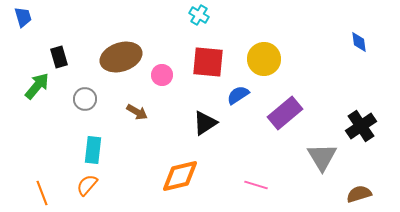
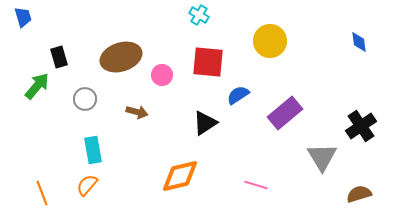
yellow circle: moved 6 px right, 18 px up
brown arrow: rotated 15 degrees counterclockwise
cyan rectangle: rotated 16 degrees counterclockwise
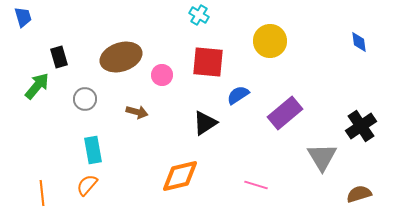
orange line: rotated 15 degrees clockwise
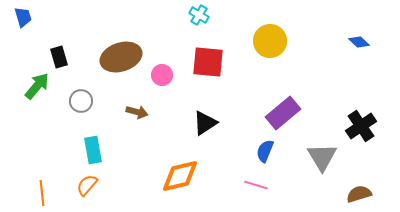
blue diamond: rotated 40 degrees counterclockwise
blue semicircle: moved 27 px right, 56 px down; rotated 35 degrees counterclockwise
gray circle: moved 4 px left, 2 px down
purple rectangle: moved 2 px left
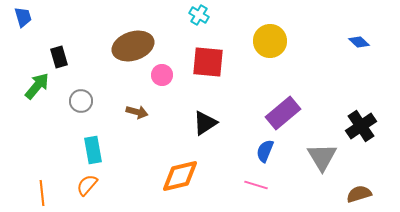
brown ellipse: moved 12 px right, 11 px up
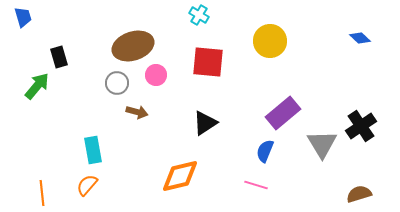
blue diamond: moved 1 px right, 4 px up
pink circle: moved 6 px left
gray circle: moved 36 px right, 18 px up
gray triangle: moved 13 px up
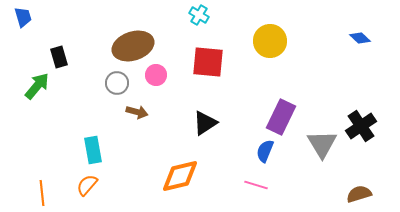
purple rectangle: moved 2 px left, 4 px down; rotated 24 degrees counterclockwise
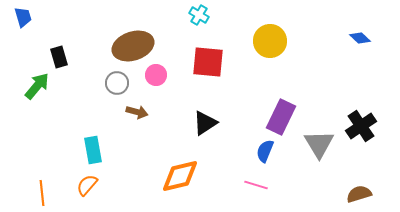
gray triangle: moved 3 px left
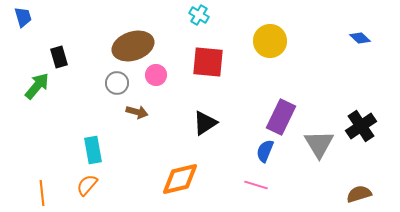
orange diamond: moved 3 px down
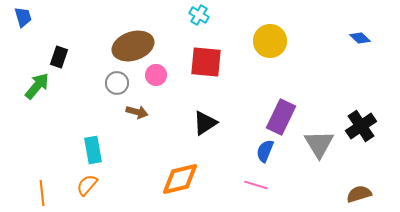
black rectangle: rotated 35 degrees clockwise
red square: moved 2 px left
